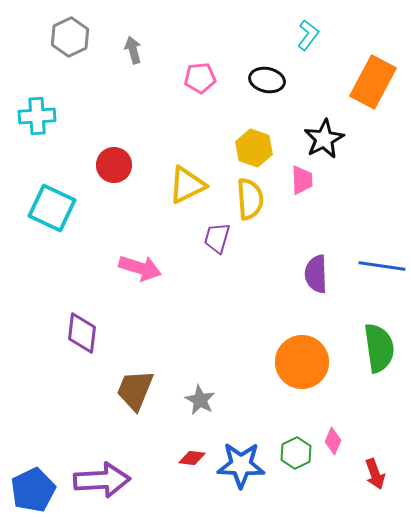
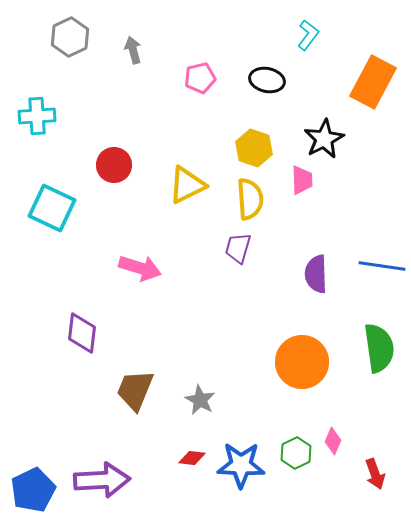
pink pentagon: rotated 8 degrees counterclockwise
purple trapezoid: moved 21 px right, 10 px down
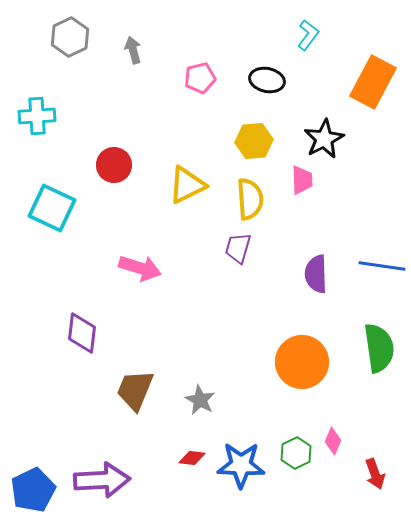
yellow hexagon: moved 7 px up; rotated 24 degrees counterclockwise
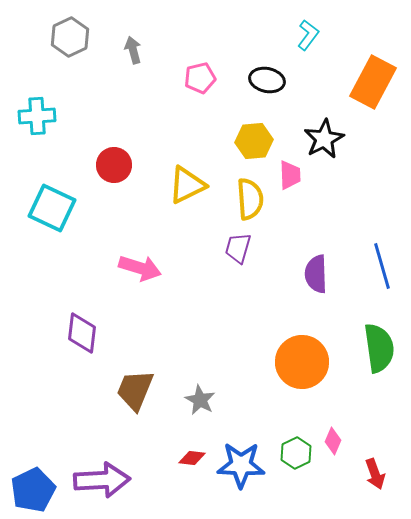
pink trapezoid: moved 12 px left, 5 px up
blue line: rotated 66 degrees clockwise
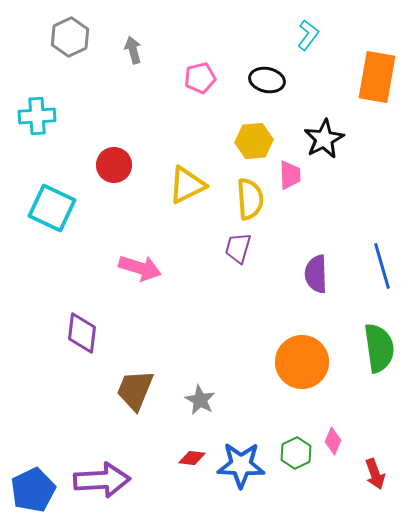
orange rectangle: moved 4 px right, 5 px up; rotated 18 degrees counterclockwise
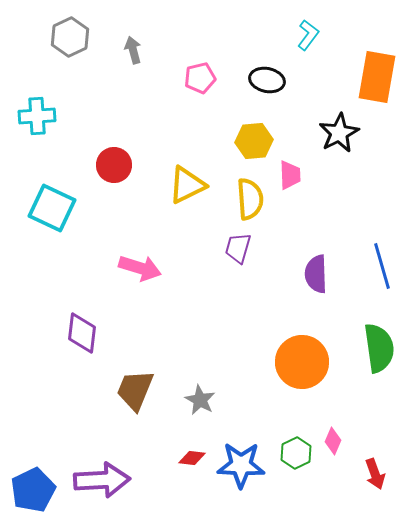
black star: moved 15 px right, 6 px up
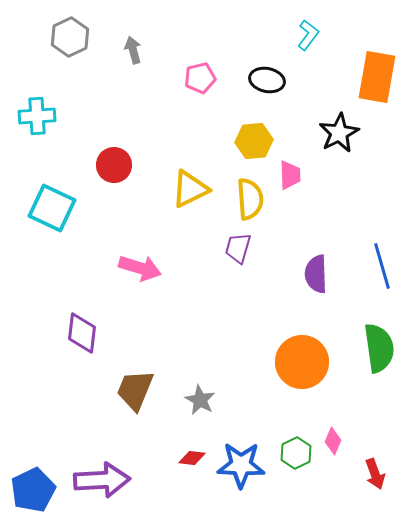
yellow triangle: moved 3 px right, 4 px down
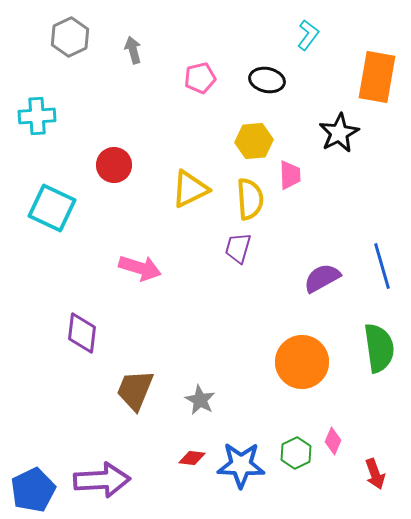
purple semicircle: moved 6 px right, 4 px down; rotated 63 degrees clockwise
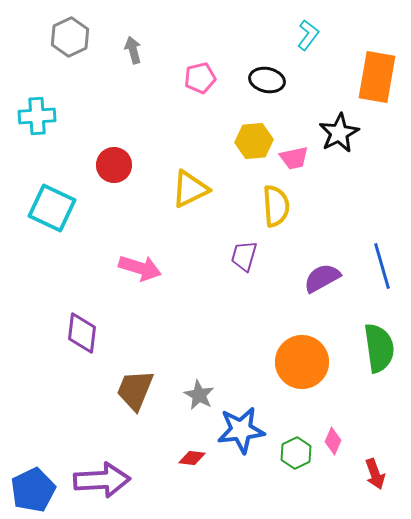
pink trapezoid: moved 4 px right, 17 px up; rotated 80 degrees clockwise
yellow semicircle: moved 26 px right, 7 px down
purple trapezoid: moved 6 px right, 8 px down
gray star: moved 1 px left, 5 px up
blue star: moved 35 px up; rotated 9 degrees counterclockwise
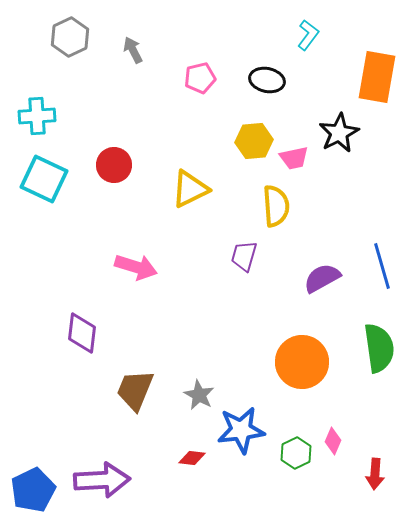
gray arrow: rotated 12 degrees counterclockwise
cyan square: moved 8 px left, 29 px up
pink arrow: moved 4 px left, 1 px up
red arrow: rotated 24 degrees clockwise
